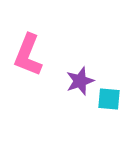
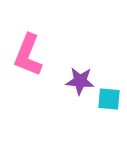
purple star: rotated 24 degrees clockwise
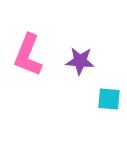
purple star: moved 20 px up
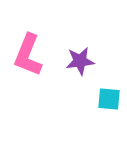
purple star: rotated 12 degrees counterclockwise
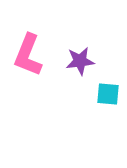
cyan square: moved 1 px left, 5 px up
